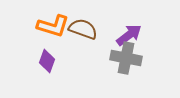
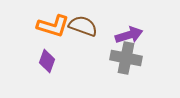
brown semicircle: moved 3 px up
purple arrow: rotated 20 degrees clockwise
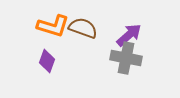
brown semicircle: moved 2 px down
purple arrow: rotated 24 degrees counterclockwise
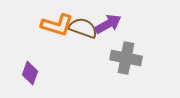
orange L-shape: moved 4 px right, 1 px up
purple arrow: moved 21 px left, 11 px up; rotated 12 degrees clockwise
purple diamond: moved 17 px left, 12 px down
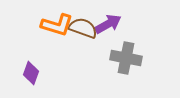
purple diamond: moved 1 px right
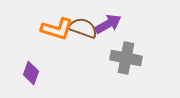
orange L-shape: moved 4 px down
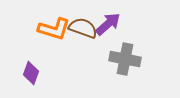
purple arrow: rotated 12 degrees counterclockwise
orange L-shape: moved 3 px left
gray cross: moved 1 px left, 1 px down
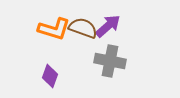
purple arrow: moved 2 px down
gray cross: moved 15 px left, 2 px down
purple diamond: moved 19 px right, 3 px down
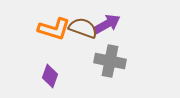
purple arrow: moved 1 px left, 2 px up; rotated 12 degrees clockwise
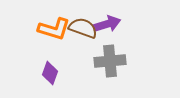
purple arrow: rotated 12 degrees clockwise
gray cross: rotated 16 degrees counterclockwise
purple diamond: moved 3 px up
